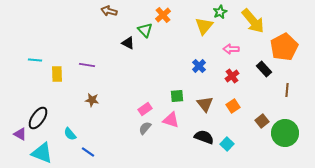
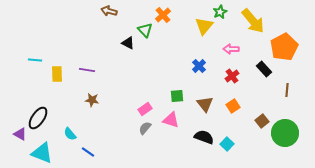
purple line: moved 5 px down
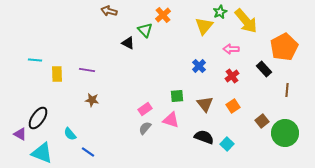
yellow arrow: moved 7 px left
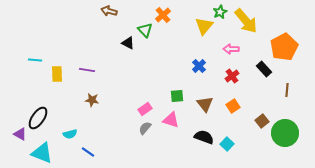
cyan semicircle: rotated 64 degrees counterclockwise
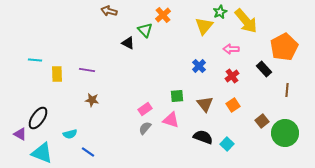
orange square: moved 1 px up
black semicircle: moved 1 px left
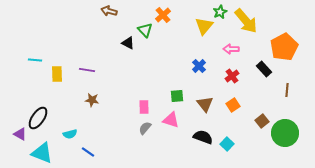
pink rectangle: moved 1 px left, 2 px up; rotated 56 degrees counterclockwise
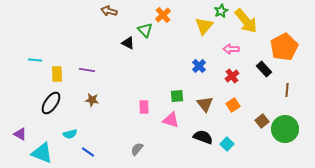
green star: moved 1 px right, 1 px up
black ellipse: moved 13 px right, 15 px up
gray semicircle: moved 8 px left, 21 px down
green circle: moved 4 px up
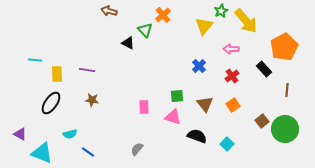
pink triangle: moved 2 px right, 3 px up
black semicircle: moved 6 px left, 1 px up
